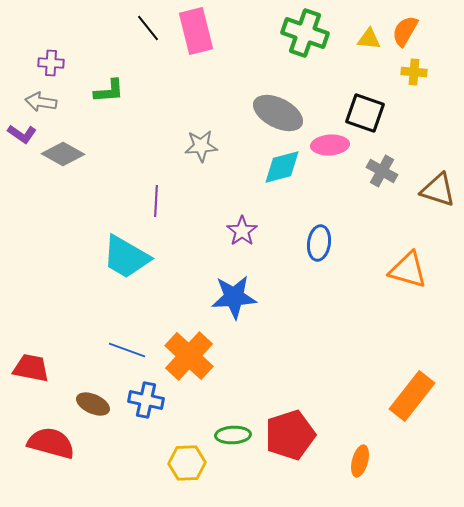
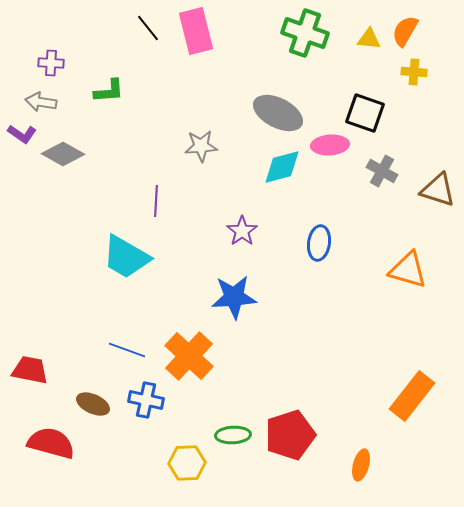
red trapezoid: moved 1 px left, 2 px down
orange ellipse: moved 1 px right, 4 px down
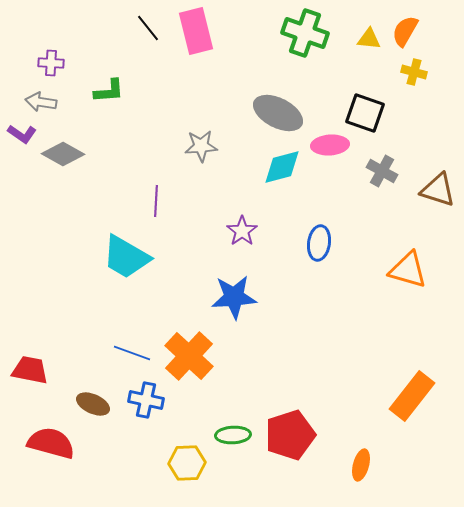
yellow cross: rotated 10 degrees clockwise
blue line: moved 5 px right, 3 px down
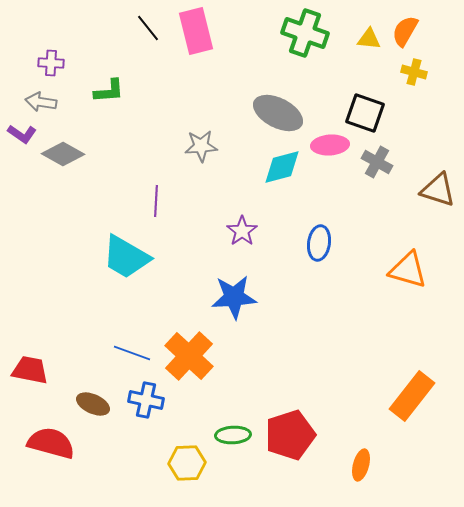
gray cross: moved 5 px left, 9 px up
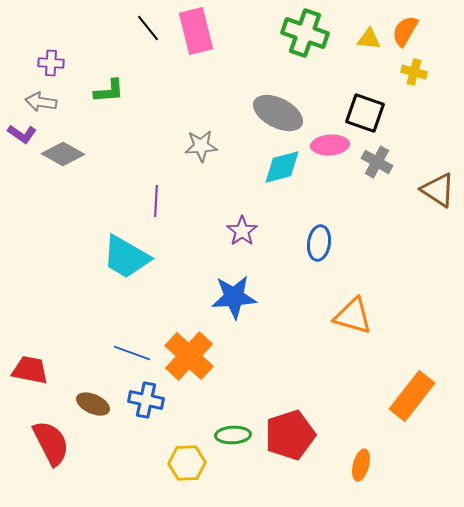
brown triangle: rotated 15 degrees clockwise
orange triangle: moved 55 px left, 46 px down
red semicircle: rotated 48 degrees clockwise
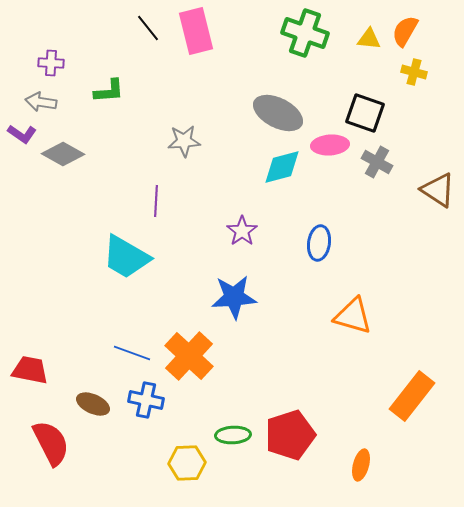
gray star: moved 17 px left, 5 px up
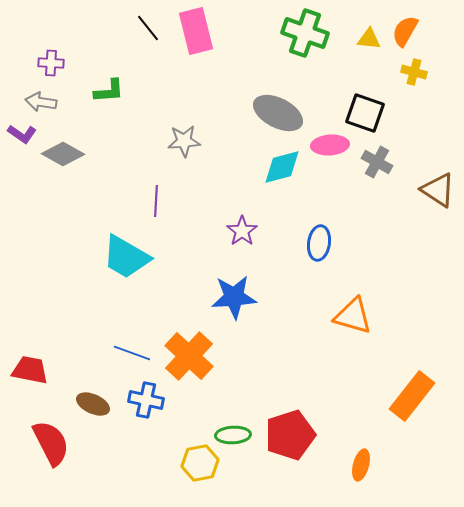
yellow hexagon: moved 13 px right; rotated 9 degrees counterclockwise
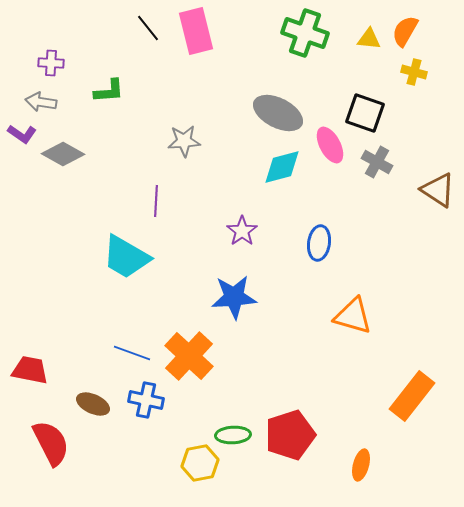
pink ellipse: rotated 66 degrees clockwise
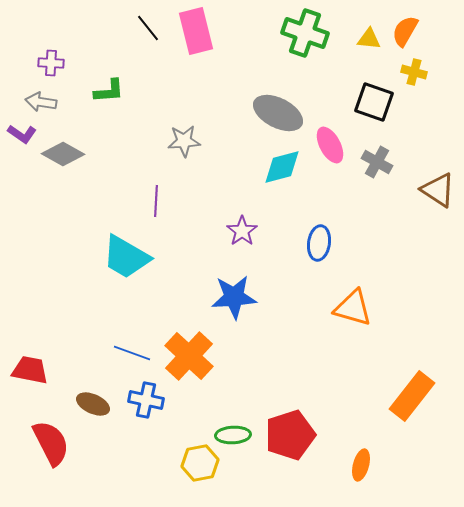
black square: moved 9 px right, 11 px up
orange triangle: moved 8 px up
